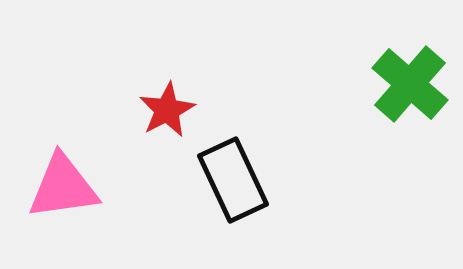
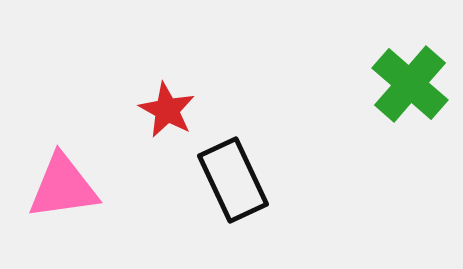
red star: rotated 16 degrees counterclockwise
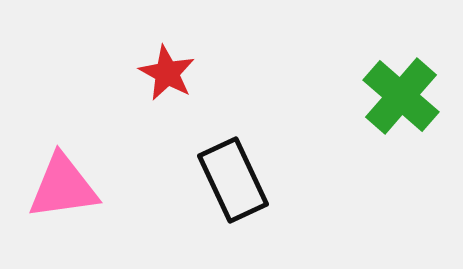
green cross: moved 9 px left, 12 px down
red star: moved 37 px up
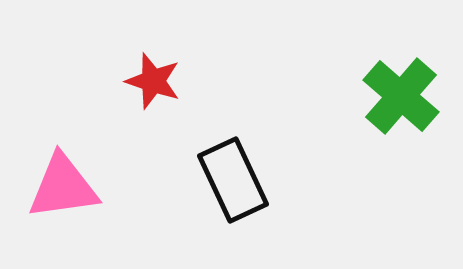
red star: moved 14 px left, 8 px down; rotated 10 degrees counterclockwise
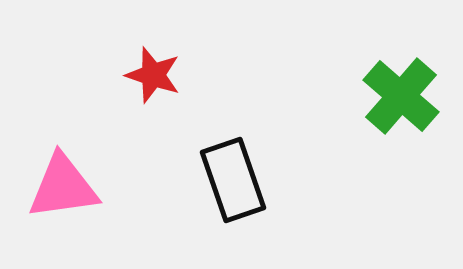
red star: moved 6 px up
black rectangle: rotated 6 degrees clockwise
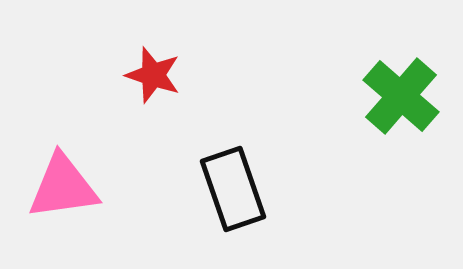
black rectangle: moved 9 px down
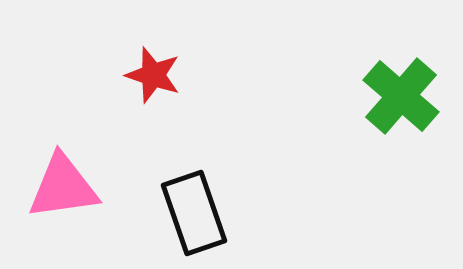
black rectangle: moved 39 px left, 24 px down
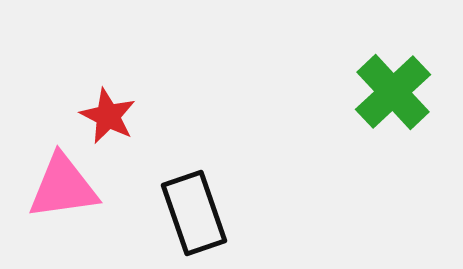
red star: moved 45 px left, 41 px down; rotated 8 degrees clockwise
green cross: moved 8 px left, 4 px up; rotated 6 degrees clockwise
